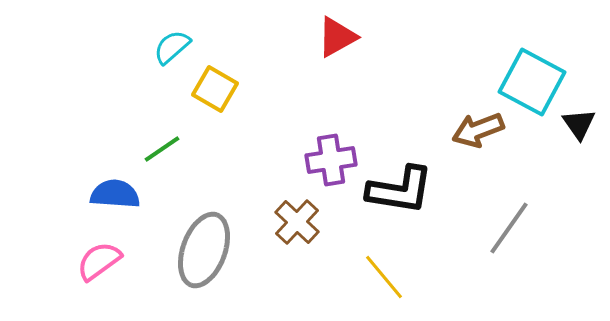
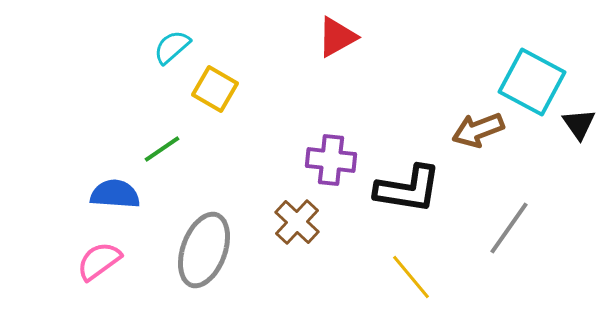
purple cross: rotated 15 degrees clockwise
black L-shape: moved 8 px right, 1 px up
yellow line: moved 27 px right
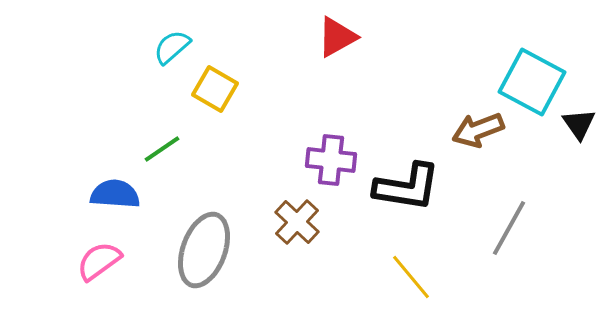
black L-shape: moved 1 px left, 2 px up
gray line: rotated 6 degrees counterclockwise
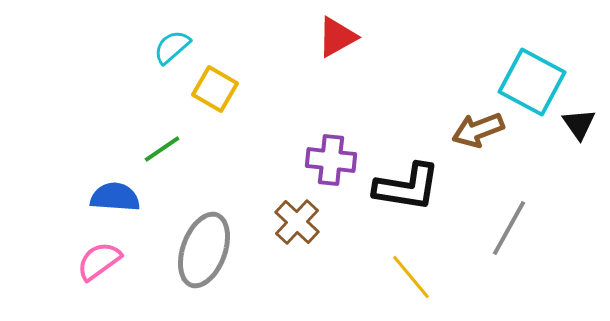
blue semicircle: moved 3 px down
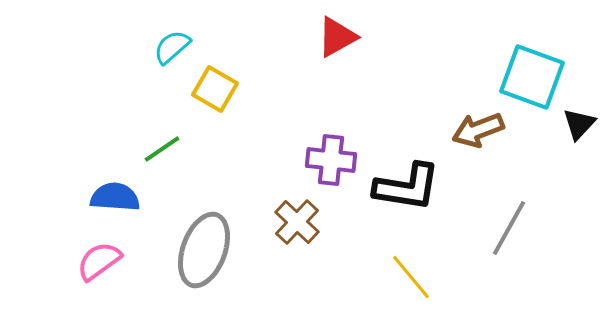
cyan square: moved 5 px up; rotated 8 degrees counterclockwise
black triangle: rotated 18 degrees clockwise
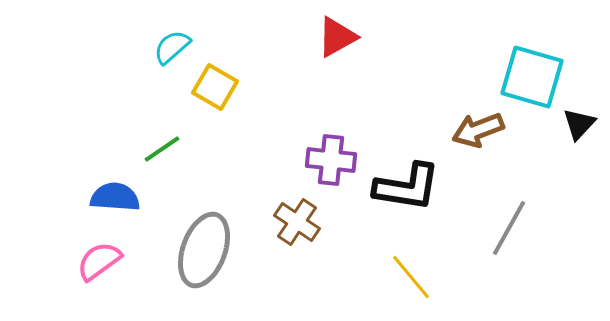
cyan square: rotated 4 degrees counterclockwise
yellow square: moved 2 px up
brown cross: rotated 9 degrees counterclockwise
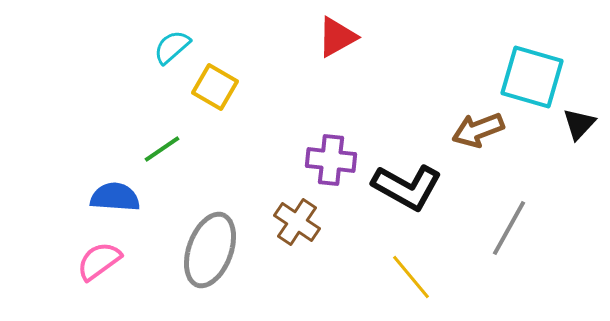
black L-shape: rotated 20 degrees clockwise
gray ellipse: moved 6 px right
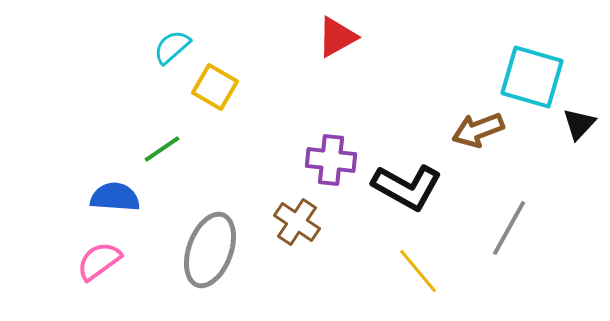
yellow line: moved 7 px right, 6 px up
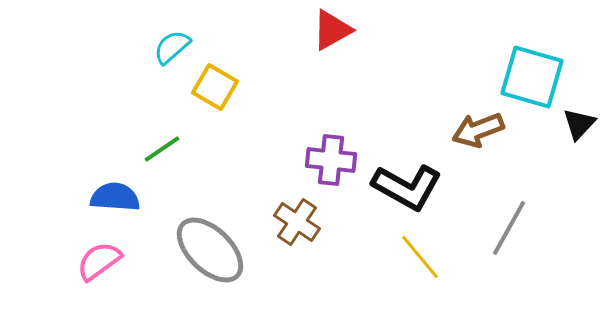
red triangle: moved 5 px left, 7 px up
gray ellipse: rotated 66 degrees counterclockwise
yellow line: moved 2 px right, 14 px up
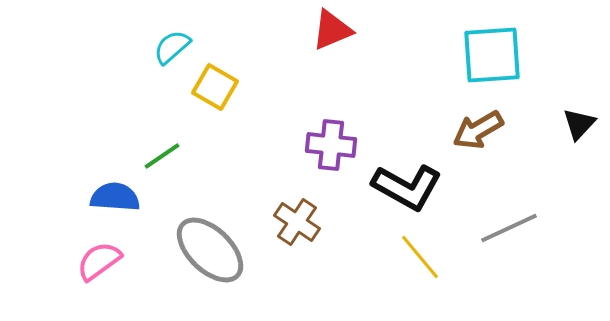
red triangle: rotated 6 degrees clockwise
cyan square: moved 40 px left, 22 px up; rotated 20 degrees counterclockwise
brown arrow: rotated 9 degrees counterclockwise
green line: moved 7 px down
purple cross: moved 15 px up
gray line: rotated 36 degrees clockwise
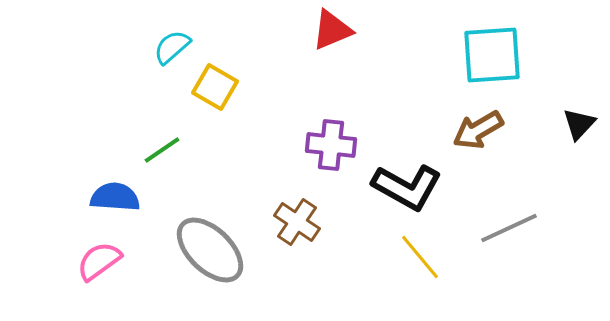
green line: moved 6 px up
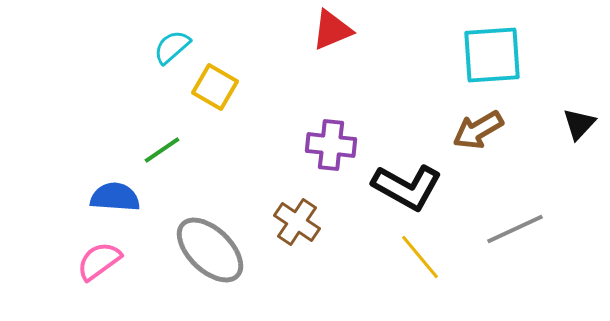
gray line: moved 6 px right, 1 px down
